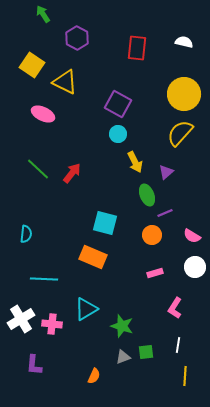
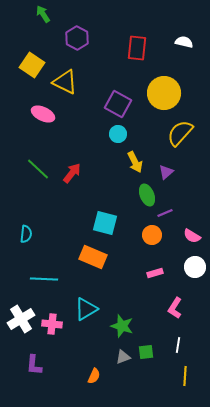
yellow circle: moved 20 px left, 1 px up
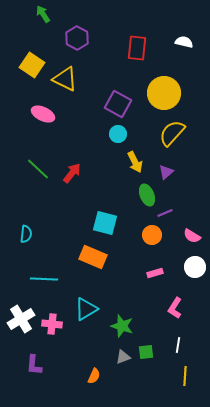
yellow triangle: moved 3 px up
yellow semicircle: moved 8 px left
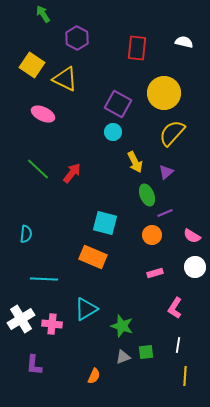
cyan circle: moved 5 px left, 2 px up
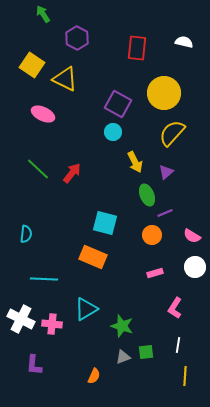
white cross: rotated 32 degrees counterclockwise
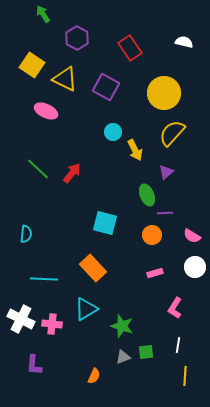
red rectangle: moved 7 px left; rotated 40 degrees counterclockwise
purple square: moved 12 px left, 17 px up
pink ellipse: moved 3 px right, 3 px up
yellow arrow: moved 12 px up
purple line: rotated 21 degrees clockwise
orange rectangle: moved 11 px down; rotated 24 degrees clockwise
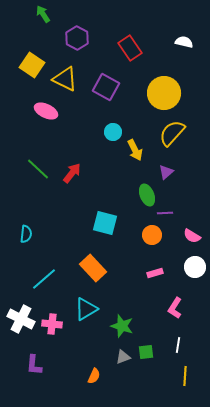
cyan line: rotated 44 degrees counterclockwise
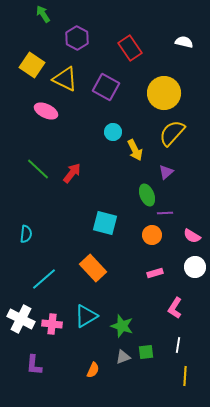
cyan triangle: moved 7 px down
orange semicircle: moved 1 px left, 6 px up
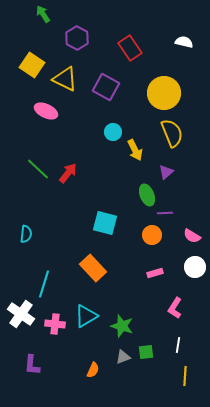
yellow semicircle: rotated 116 degrees clockwise
red arrow: moved 4 px left
cyan line: moved 5 px down; rotated 32 degrees counterclockwise
white cross: moved 5 px up; rotated 8 degrees clockwise
pink cross: moved 3 px right
purple L-shape: moved 2 px left
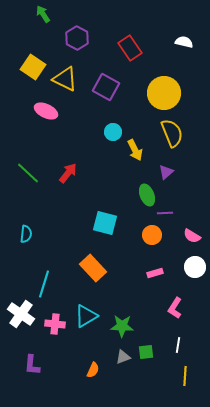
yellow square: moved 1 px right, 2 px down
green line: moved 10 px left, 4 px down
green star: rotated 15 degrees counterclockwise
